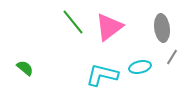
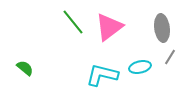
gray line: moved 2 px left
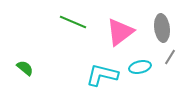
green line: rotated 28 degrees counterclockwise
pink triangle: moved 11 px right, 5 px down
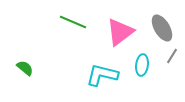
gray ellipse: rotated 24 degrees counterclockwise
gray line: moved 2 px right, 1 px up
cyan ellipse: moved 2 px right, 2 px up; rotated 70 degrees counterclockwise
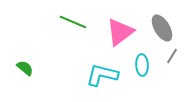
cyan ellipse: rotated 10 degrees counterclockwise
